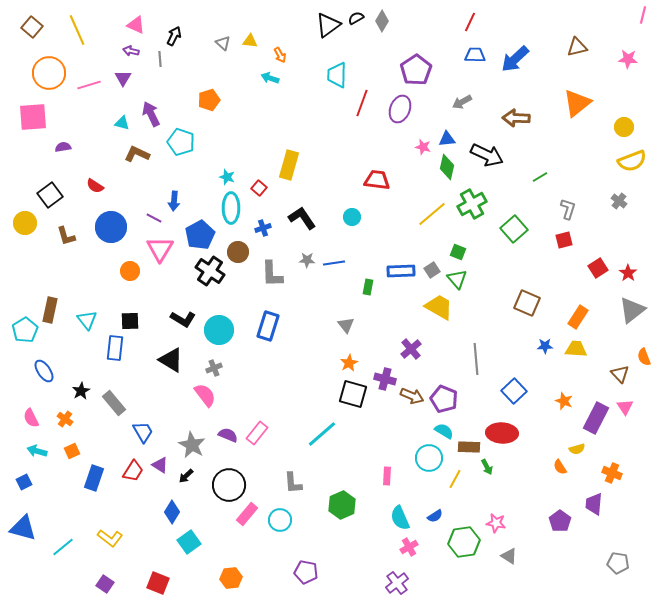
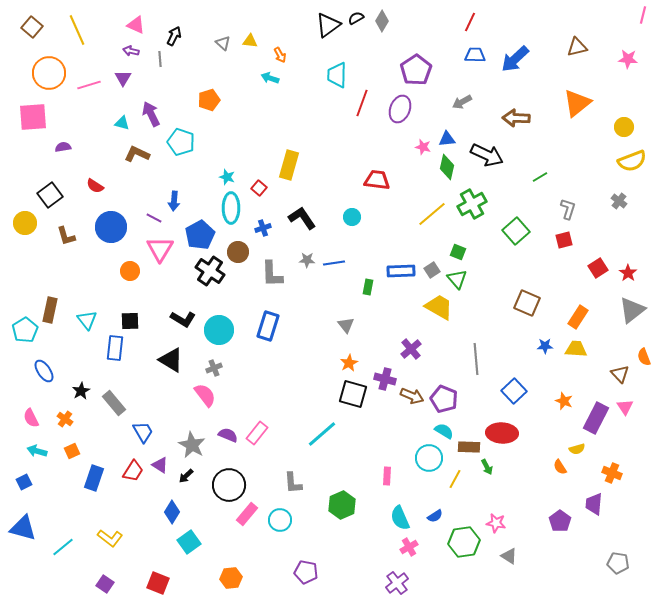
green square at (514, 229): moved 2 px right, 2 px down
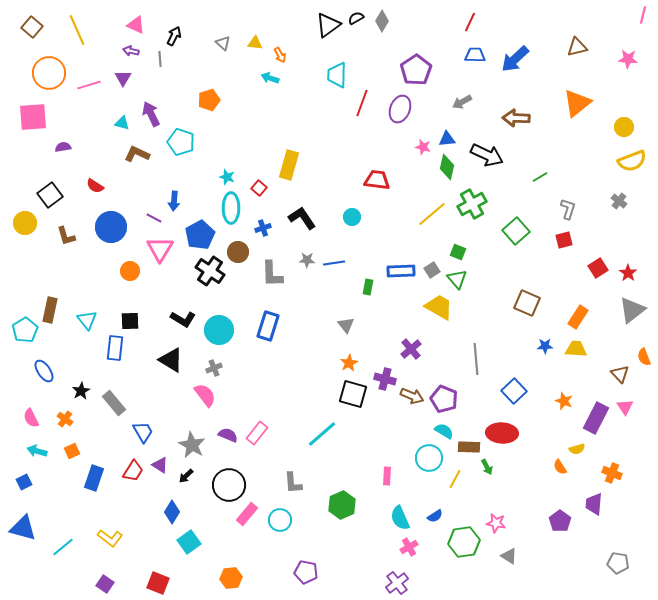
yellow triangle at (250, 41): moved 5 px right, 2 px down
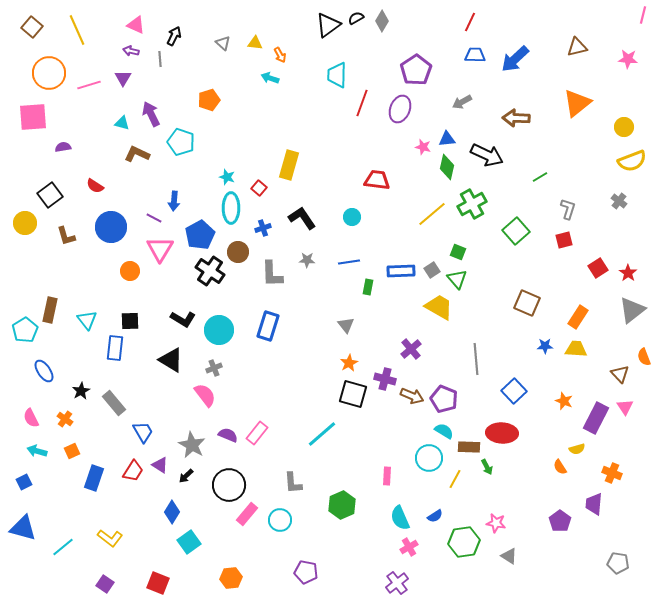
blue line at (334, 263): moved 15 px right, 1 px up
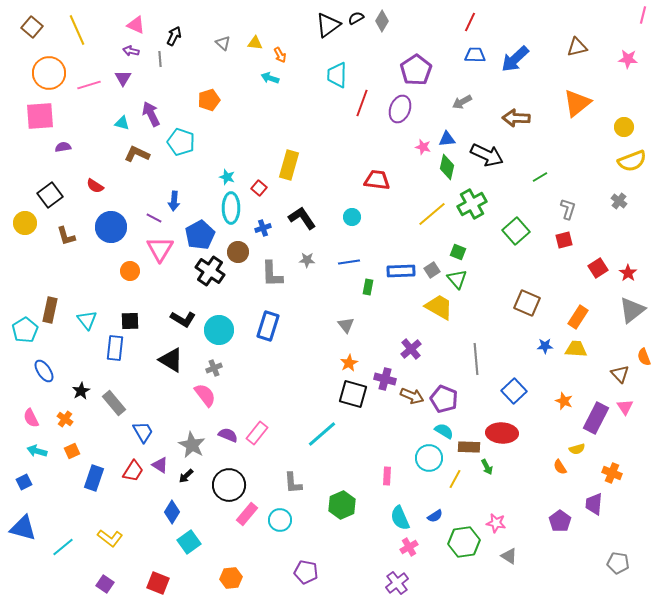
pink square at (33, 117): moved 7 px right, 1 px up
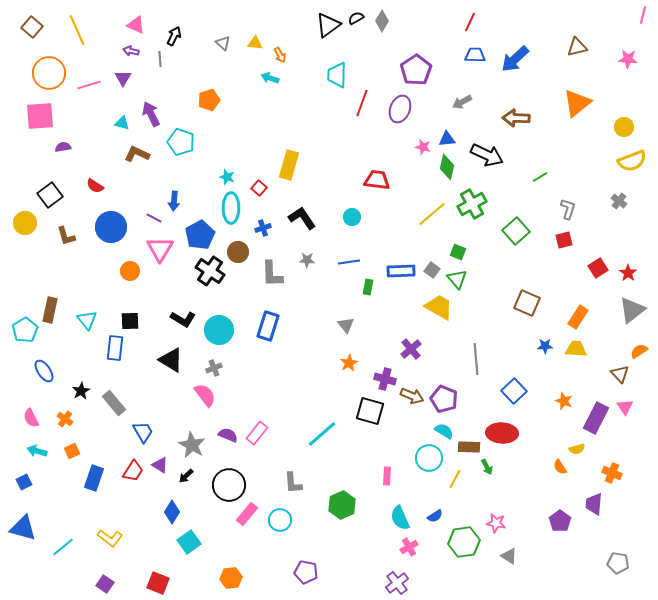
gray square at (432, 270): rotated 21 degrees counterclockwise
orange semicircle at (644, 357): moved 5 px left, 6 px up; rotated 78 degrees clockwise
black square at (353, 394): moved 17 px right, 17 px down
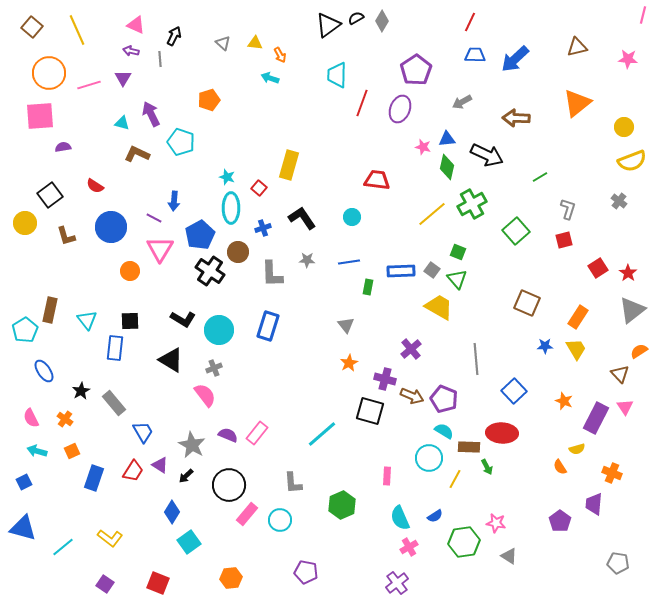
yellow trapezoid at (576, 349): rotated 55 degrees clockwise
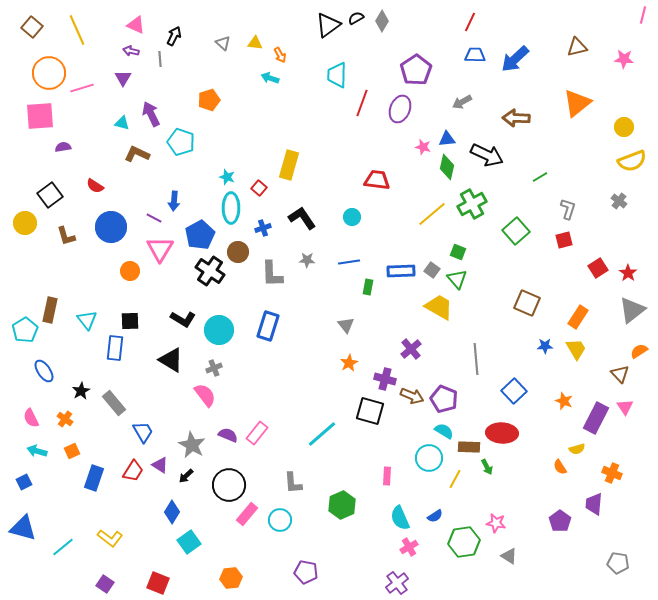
pink star at (628, 59): moved 4 px left
pink line at (89, 85): moved 7 px left, 3 px down
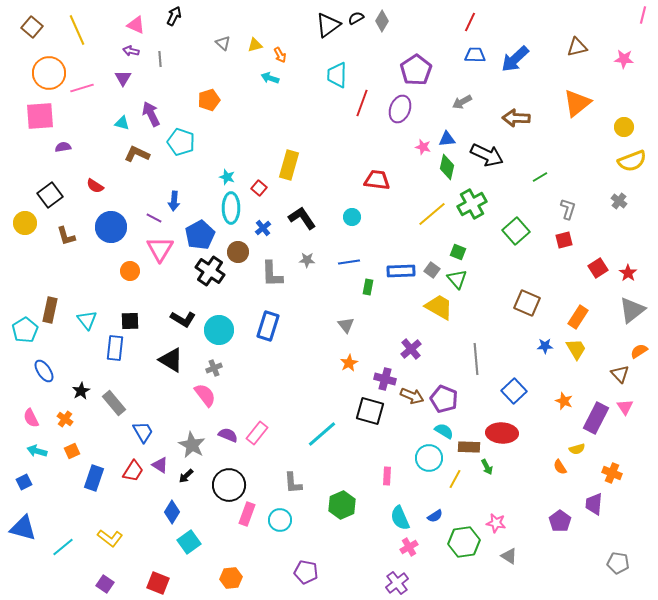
black arrow at (174, 36): moved 20 px up
yellow triangle at (255, 43): moved 2 px down; rotated 21 degrees counterclockwise
blue cross at (263, 228): rotated 21 degrees counterclockwise
pink rectangle at (247, 514): rotated 20 degrees counterclockwise
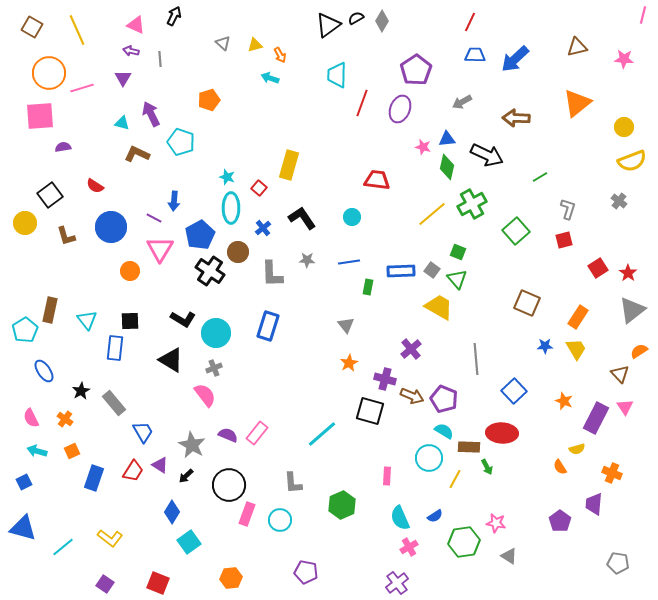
brown square at (32, 27): rotated 10 degrees counterclockwise
cyan circle at (219, 330): moved 3 px left, 3 px down
